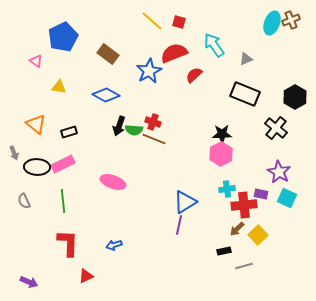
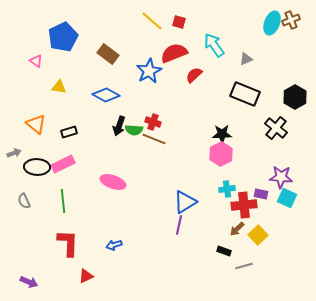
gray arrow at (14, 153): rotated 88 degrees counterclockwise
purple star at (279, 172): moved 2 px right, 5 px down; rotated 25 degrees counterclockwise
black rectangle at (224, 251): rotated 32 degrees clockwise
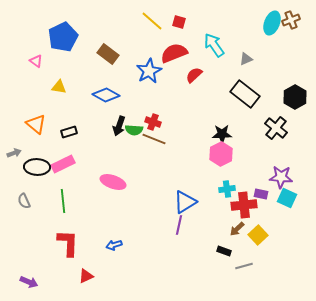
black rectangle at (245, 94): rotated 16 degrees clockwise
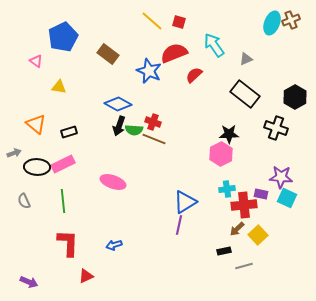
blue star at (149, 71): rotated 20 degrees counterclockwise
blue diamond at (106, 95): moved 12 px right, 9 px down
black cross at (276, 128): rotated 20 degrees counterclockwise
black star at (222, 134): moved 7 px right
black rectangle at (224, 251): rotated 32 degrees counterclockwise
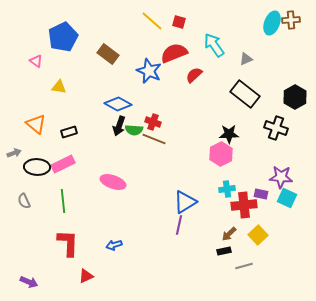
brown cross at (291, 20): rotated 18 degrees clockwise
brown arrow at (237, 229): moved 8 px left, 5 px down
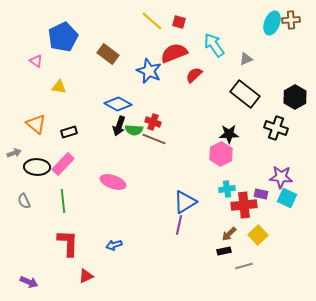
pink rectangle at (63, 164): rotated 20 degrees counterclockwise
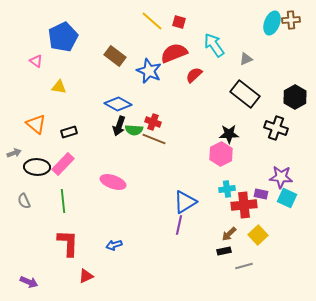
brown rectangle at (108, 54): moved 7 px right, 2 px down
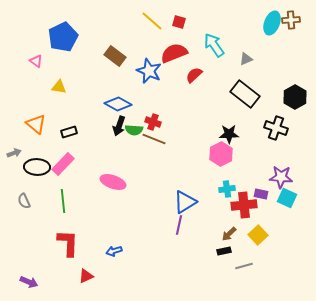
blue arrow at (114, 245): moved 6 px down
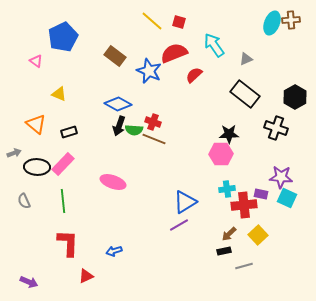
yellow triangle at (59, 87): moved 7 px down; rotated 14 degrees clockwise
pink hexagon at (221, 154): rotated 25 degrees clockwise
purple line at (179, 225): rotated 48 degrees clockwise
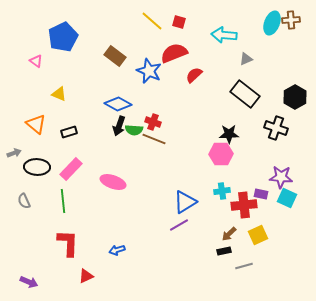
cyan arrow at (214, 45): moved 10 px right, 10 px up; rotated 50 degrees counterclockwise
pink rectangle at (63, 164): moved 8 px right, 5 px down
cyan cross at (227, 189): moved 5 px left, 2 px down
yellow square at (258, 235): rotated 18 degrees clockwise
blue arrow at (114, 251): moved 3 px right, 1 px up
